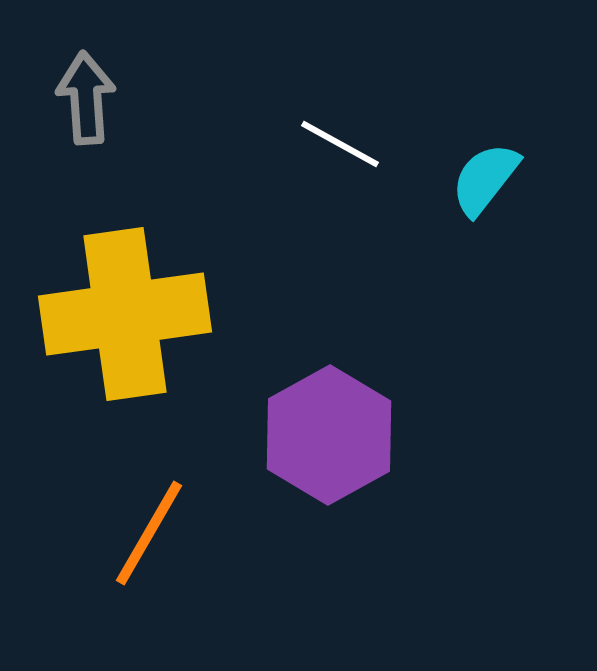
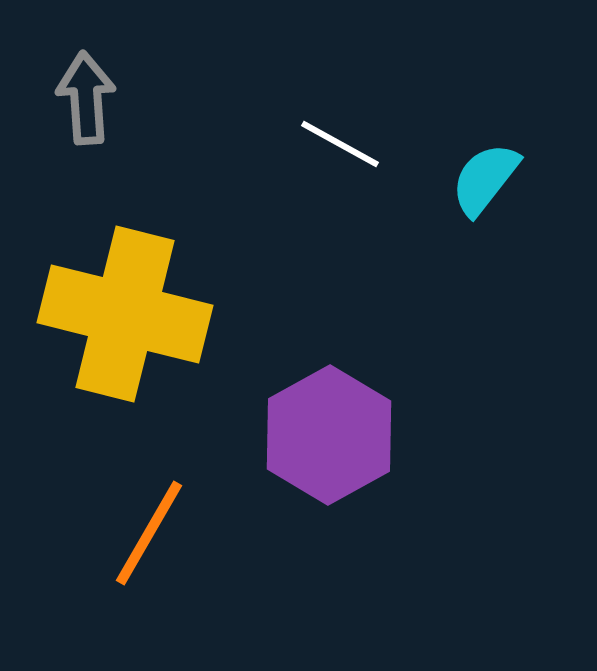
yellow cross: rotated 22 degrees clockwise
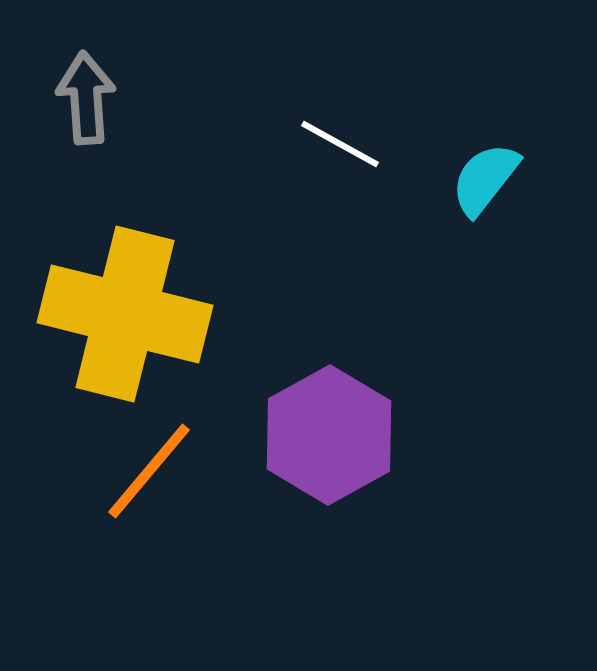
orange line: moved 62 px up; rotated 10 degrees clockwise
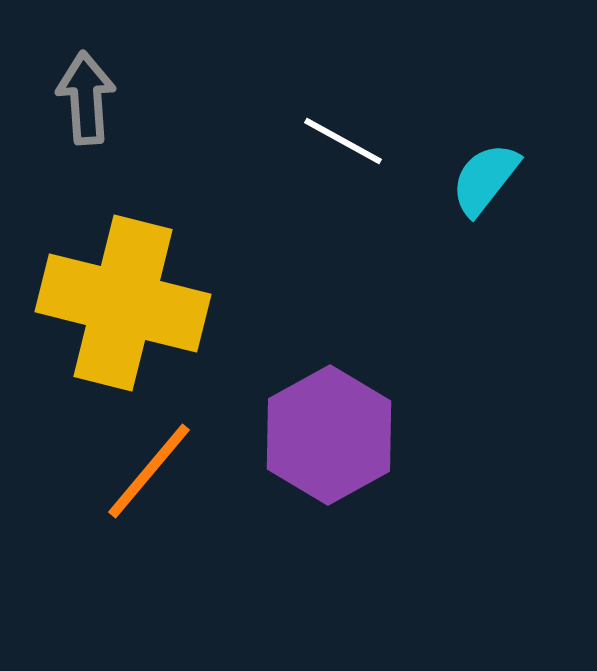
white line: moved 3 px right, 3 px up
yellow cross: moved 2 px left, 11 px up
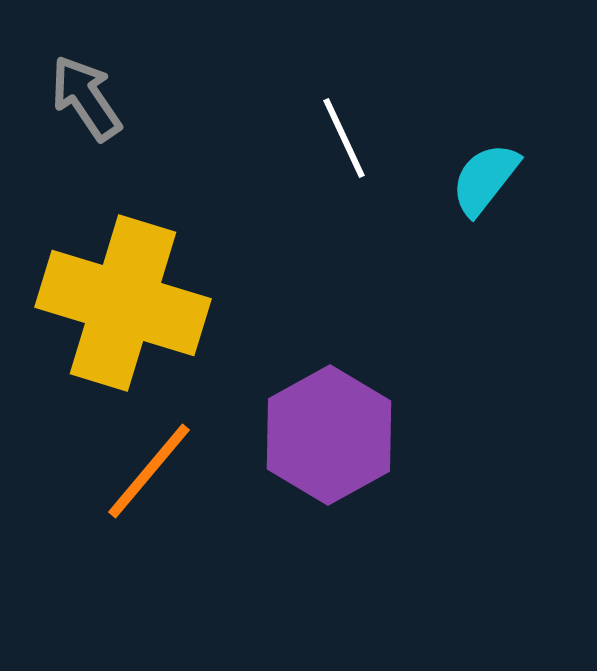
gray arrow: rotated 30 degrees counterclockwise
white line: moved 1 px right, 3 px up; rotated 36 degrees clockwise
yellow cross: rotated 3 degrees clockwise
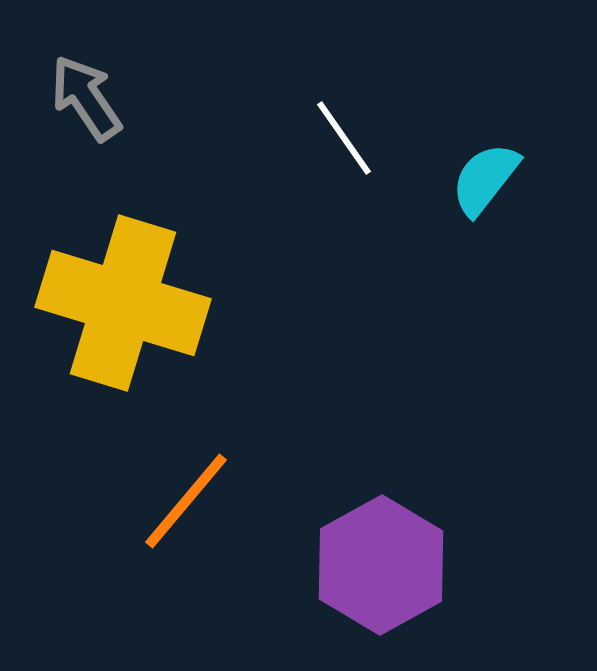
white line: rotated 10 degrees counterclockwise
purple hexagon: moved 52 px right, 130 px down
orange line: moved 37 px right, 30 px down
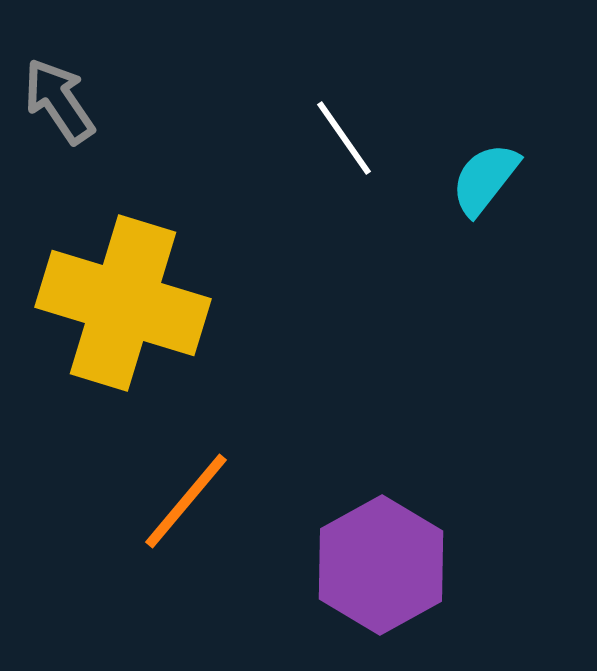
gray arrow: moved 27 px left, 3 px down
